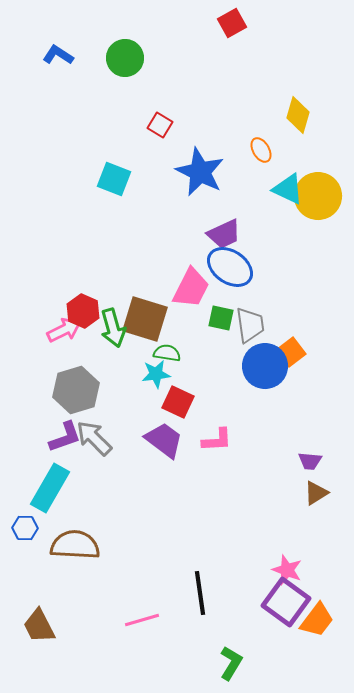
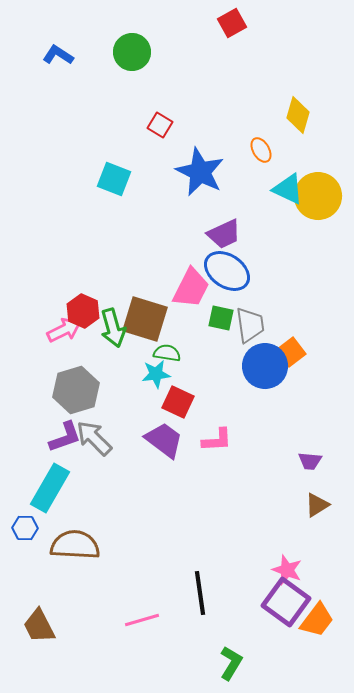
green circle at (125, 58): moved 7 px right, 6 px up
blue ellipse at (230, 267): moved 3 px left, 4 px down
brown triangle at (316, 493): moved 1 px right, 12 px down
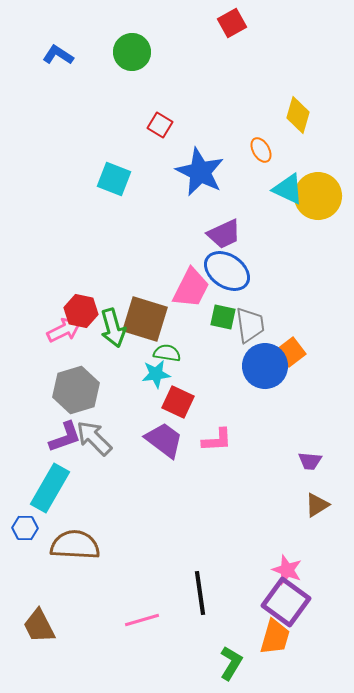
red hexagon at (83, 311): moved 2 px left; rotated 12 degrees counterclockwise
green square at (221, 318): moved 2 px right, 1 px up
orange trapezoid at (317, 620): moved 42 px left, 17 px down; rotated 21 degrees counterclockwise
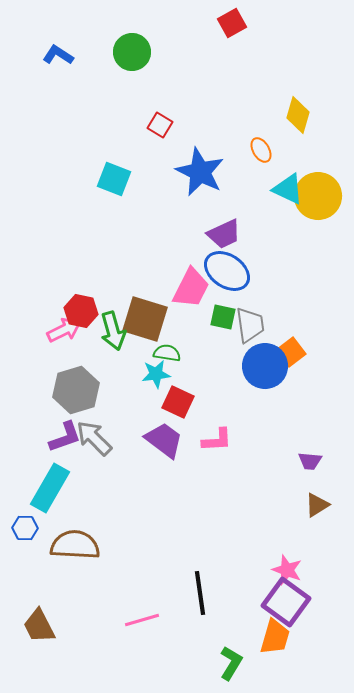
green arrow at (113, 328): moved 3 px down
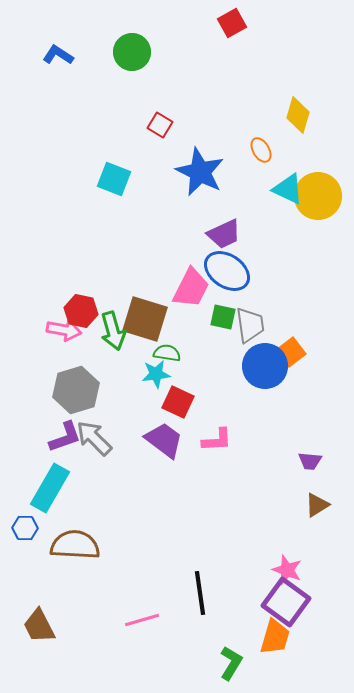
pink arrow at (64, 330): rotated 36 degrees clockwise
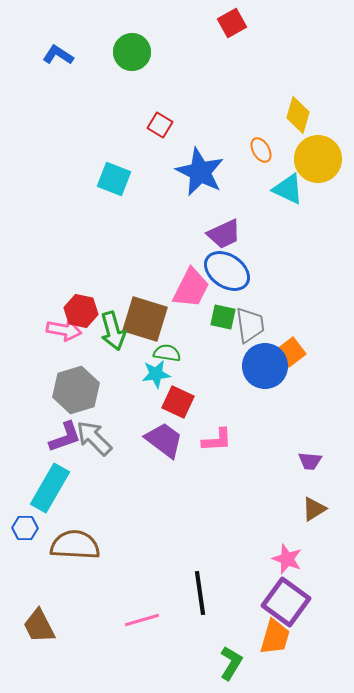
yellow circle at (318, 196): moved 37 px up
brown triangle at (317, 505): moved 3 px left, 4 px down
pink star at (287, 570): moved 11 px up
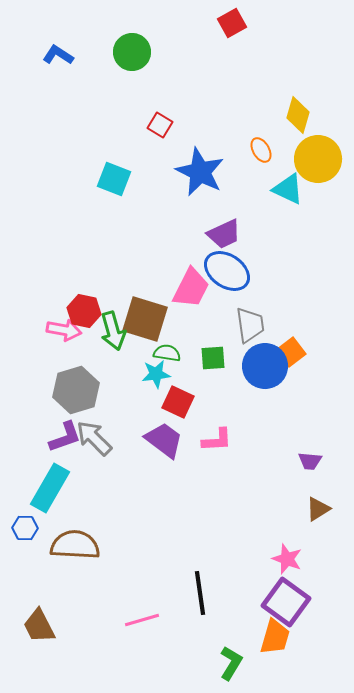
red hexagon at (81, 311): moved 3 px right
green square at (223, 317): moved 10 px left, 41 px down; rotated 16 degrees counterclockwise
brown triangle at (314, 509): moved 4 px right
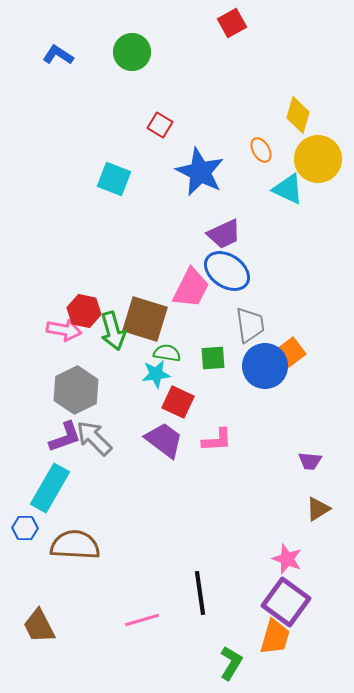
gray hexagon at (76, 390): rotated 9 degrees counterclockwise
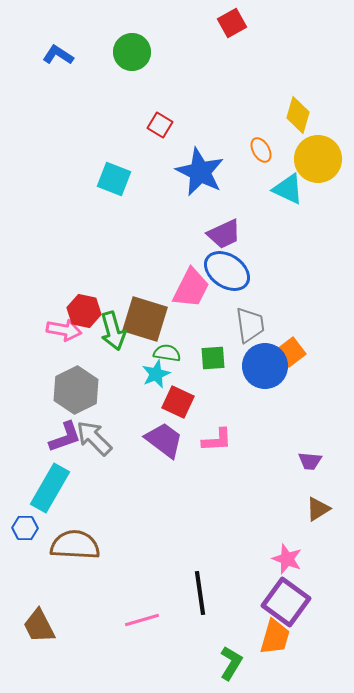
cyan star at (156, 374): rotated 16 degrees counterclockwise
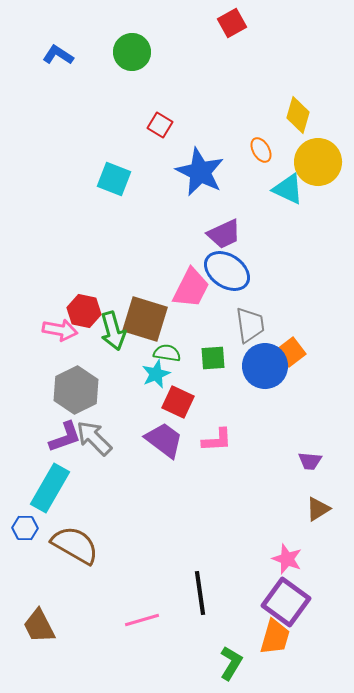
yellow circle at (318, 159): moved 3 px down
pink arrow at (64, 330): moved 4 px left
brown semicircle at (75, 545): rotated 27 degrees clockwise
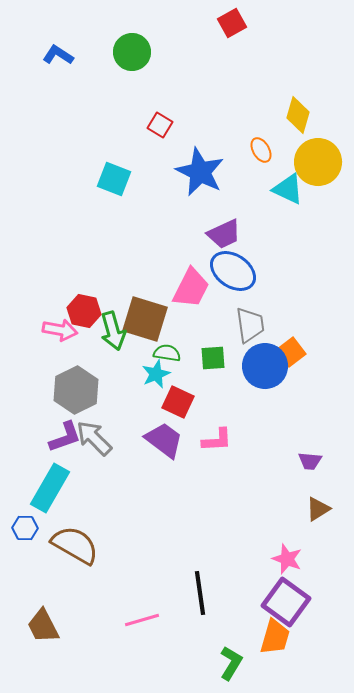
blue ellipse at (227, 271): moved 6 px right
brown trapezoid at (39, 626): moved 4 px right
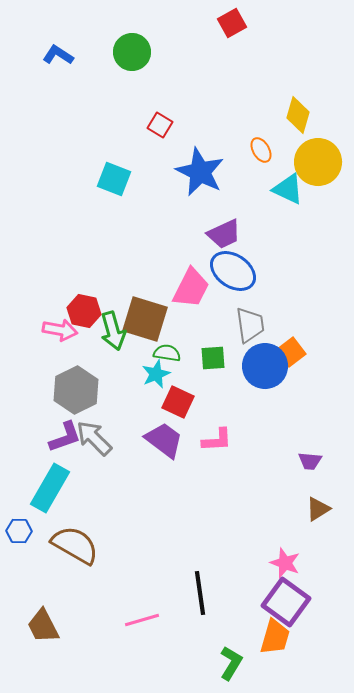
blue hexagon at (25, 528): moved 6 px left, 3 px down
pink star at (287, 559): moved 2 px left, 4 px down
